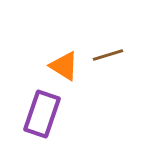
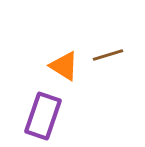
purple rectangle: moved 1 px right, 2 px down
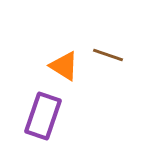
brown line: rotated 36 degrees clockwise
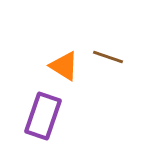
brown line: moved 2 px down
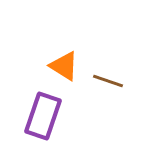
brown line: moved 24 px down
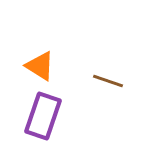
orange triangle: moved 24 px left
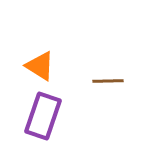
brown line: rotated 20 degrees counterclockwise
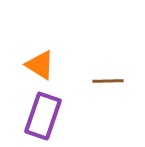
orange triangle: moved 1 px up
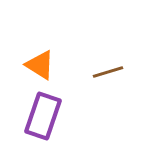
brown line: moved 9 px up; rotated 16 degrees counterclockwise
